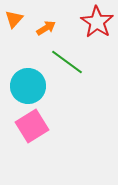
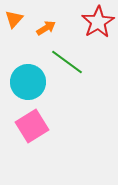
red star: moved 1 px right; rotated 8 degrees clockwise
cyan circle: moved 4 px up
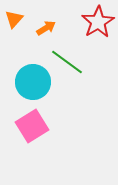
cyan circle: moved 5 px right
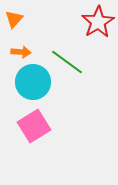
orange arrow: moved 25 px left, 24 px down; rotated 36 degrees clockwise
pink square: moved 2 px right
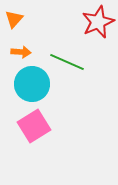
red star: rotated 8 degrees clockwise
green line: rotated 12 degrees counterclockwise
cyan circle: moved 1 px left, 2 px down
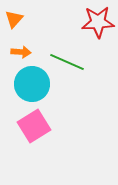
red star: rotated 20 degrees clockwise
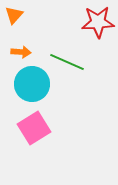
orange triangle: moved 4 px up
pink square: moved 2 px down
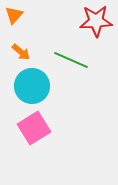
red star: moved 2 px left, 1 px up
orange arrow: rotated 36 degrees clockwise
green line: moved 4 px right, 2 px up
cyan circle: moved 2 px down
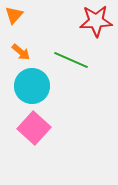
pink square: rotated 16 degrees counterclockwise
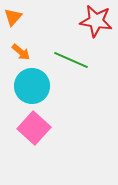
orange triangle: moved 1 px left, 2 px down
red star: rotated 12 degrees clockwise
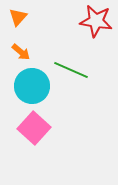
orange triangle: moved 5 px right
green line: moved 10 px down
